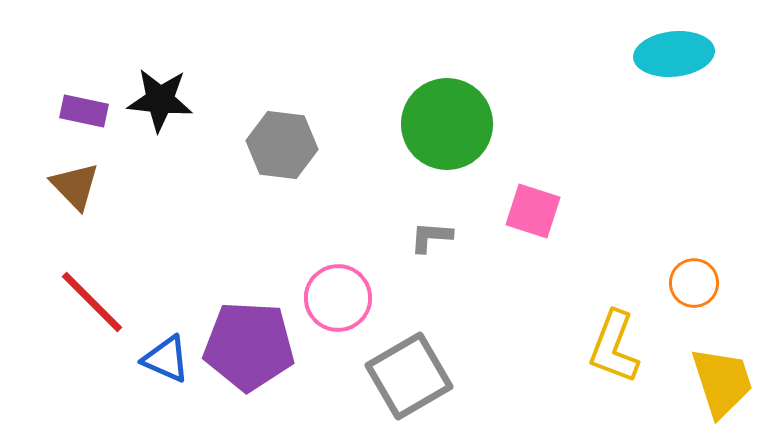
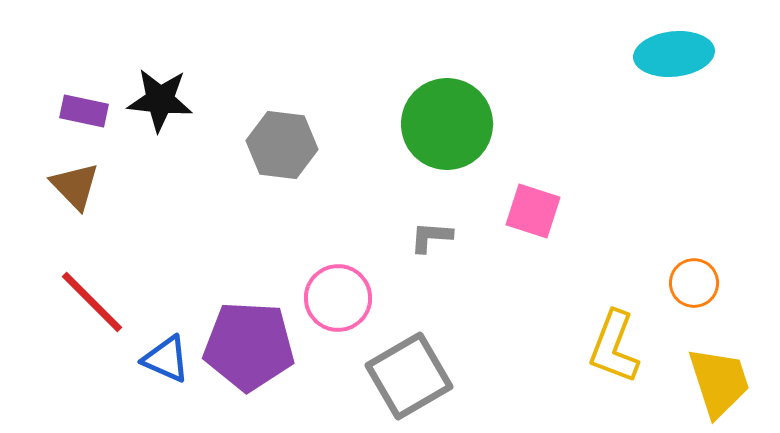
yellow trapezoid: moved 3 px left
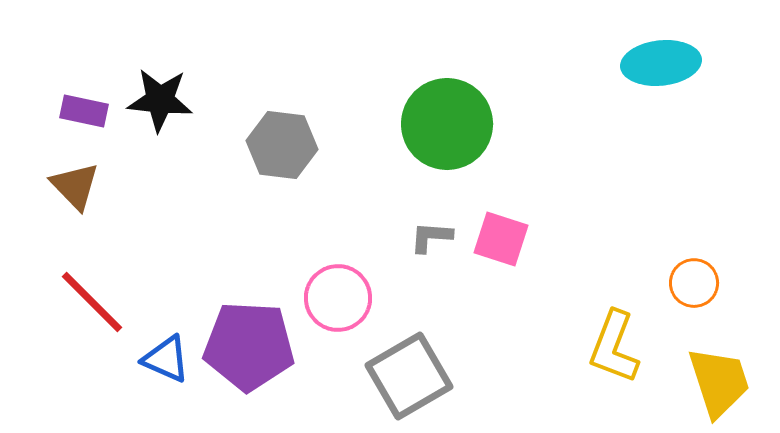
cyan ellipse: moved 13 px left, 9 px down
pink square: moved 32 px left, 28 px down
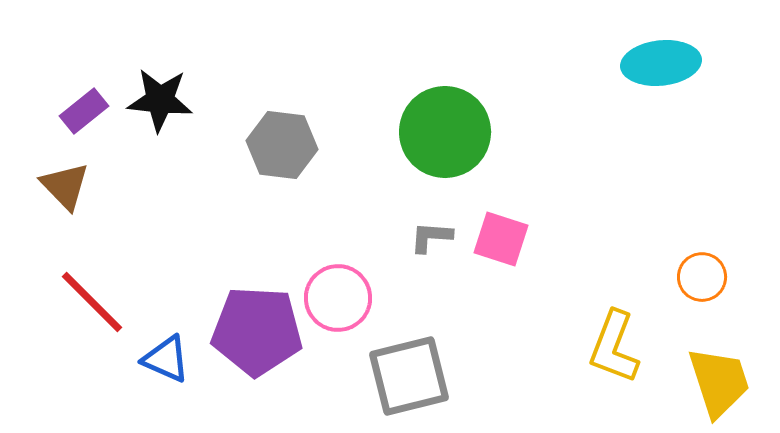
purple rectangle: rotated 51 degrees counterclockwise
green circle: moved 2 px left, 8 px down
brown triangle: moved 10 px left
orange circle: moved 8 px right, 6 px up
purple pentagon: moved 8 px right, 15 px up
gray square: rotated 16 degrees clockwise
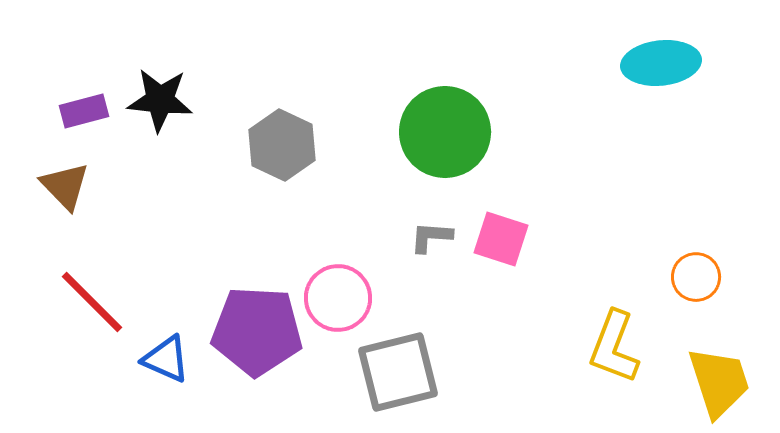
purple rectangle: rotated 24 degrees clockwise
gray hexagon: rotated 18 degrees clockwise
orange circle: moved 6 px left
gray square: moved 11 px left, 4 px up
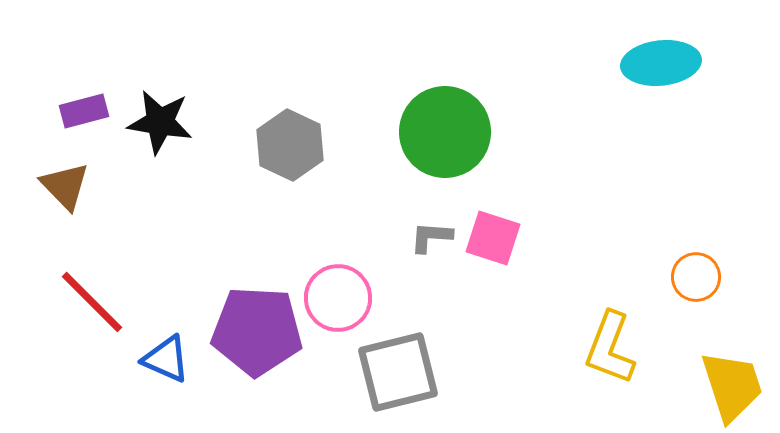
black star: moved 22 px down; rotated 4 degrees clockwise
gray hexagon: moved 8 px right
pink square: moved 8 px left, 1 px up
yellow L-shape: moved 4 px left, 1 px down
yellow trapezoid: moved 13 px right, 4 px down
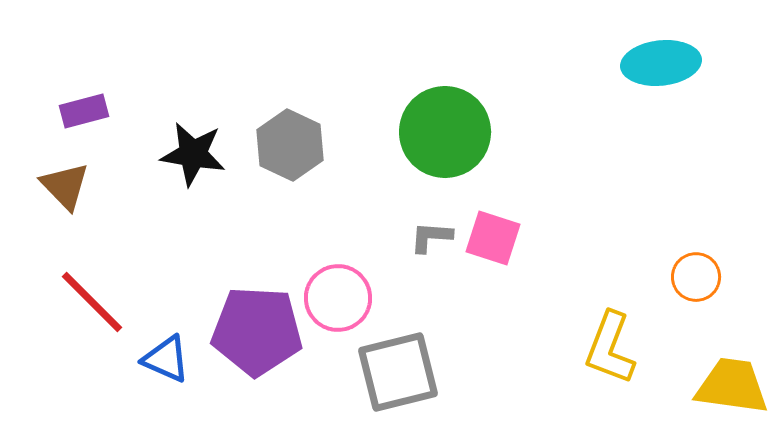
black star: moved 33 px right, 32 px down
yellow trapezoid: rotated 64 degrees counterclockwise
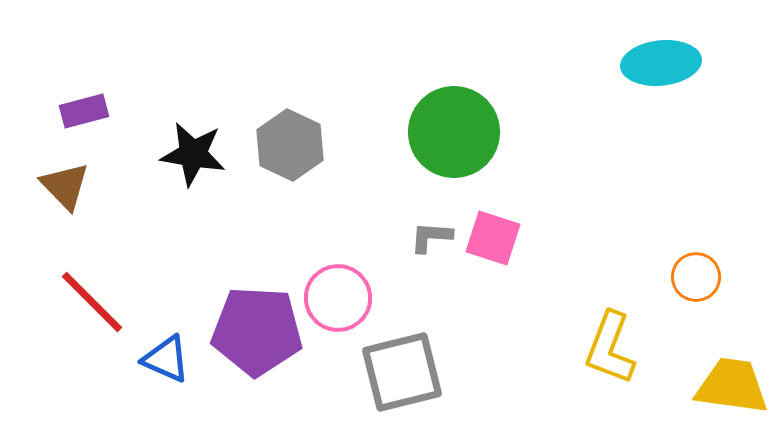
green circle: moved 9 px right
gray square: moved 4 px right
